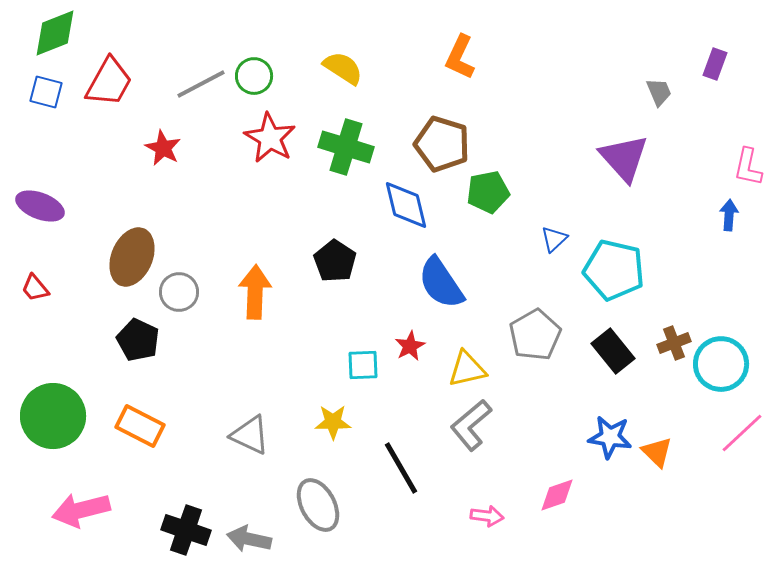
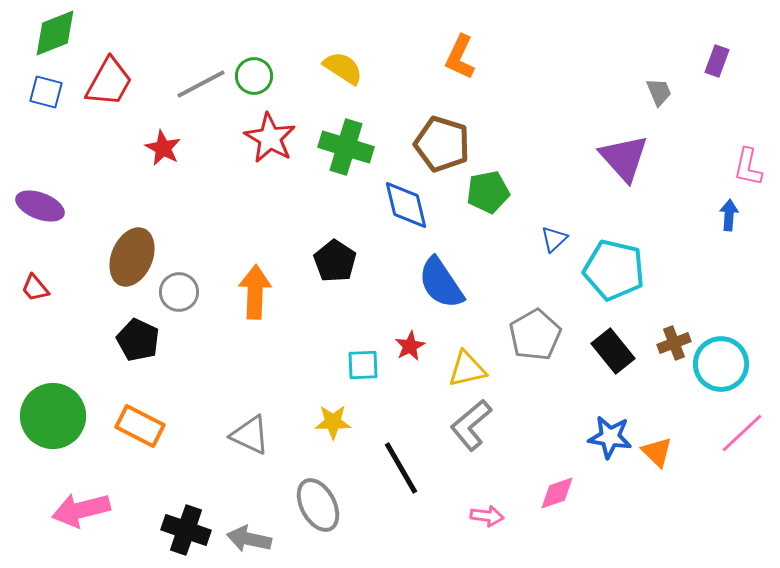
purple rectangle at (715, 64): moved 2 px right, 3 px up
pink diamond at (557, 495): moved 2 px up
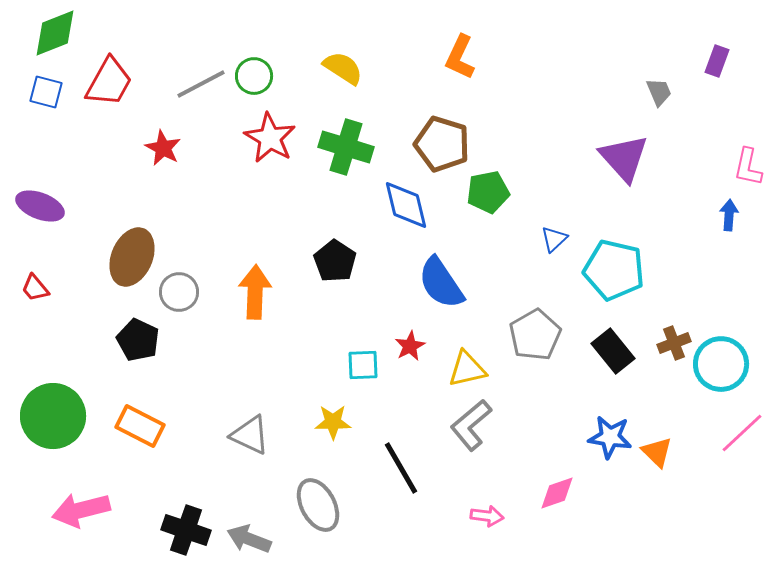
gray arrow at (249, 539): rotated 9 degrees clockwise
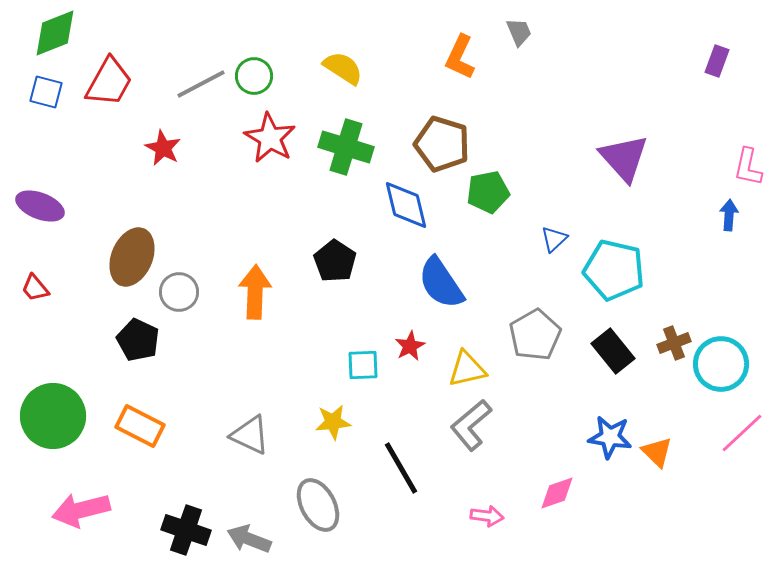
gray trapezoid at (659, 92): moved 140 px left, 60 px up
yellow star at (333, 422): rotated 6 degrees counterclockwise
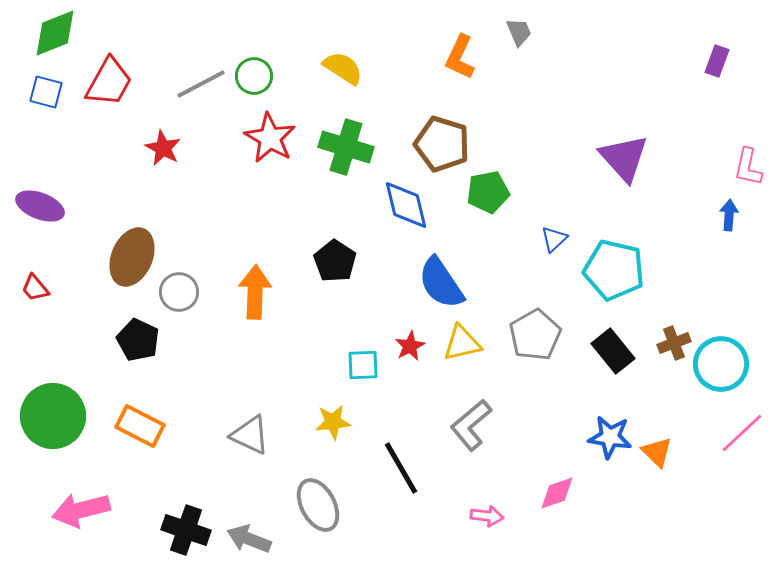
yellow triangle at (467, 369): moved 5 px left, 26 px up
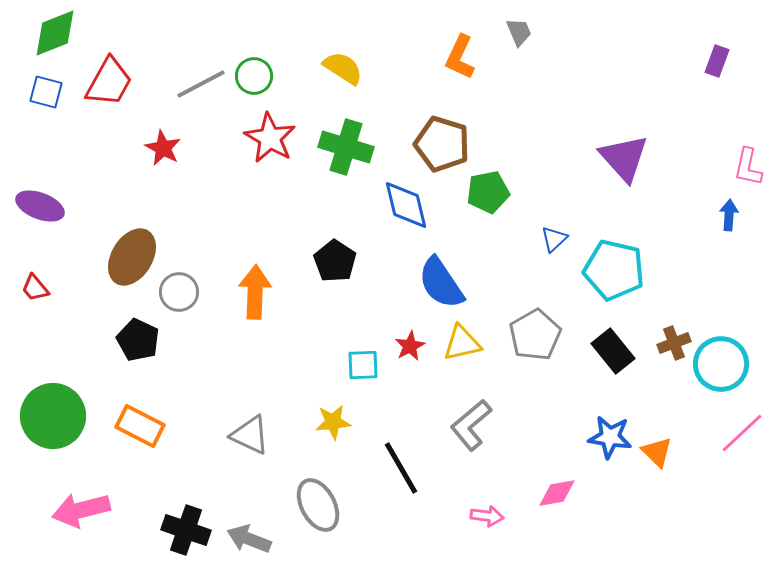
brown ellipse at (132, 257): rotated 8 degrees clockwise
pink diamond at (557, 493): rotated 9 degrees clockwise
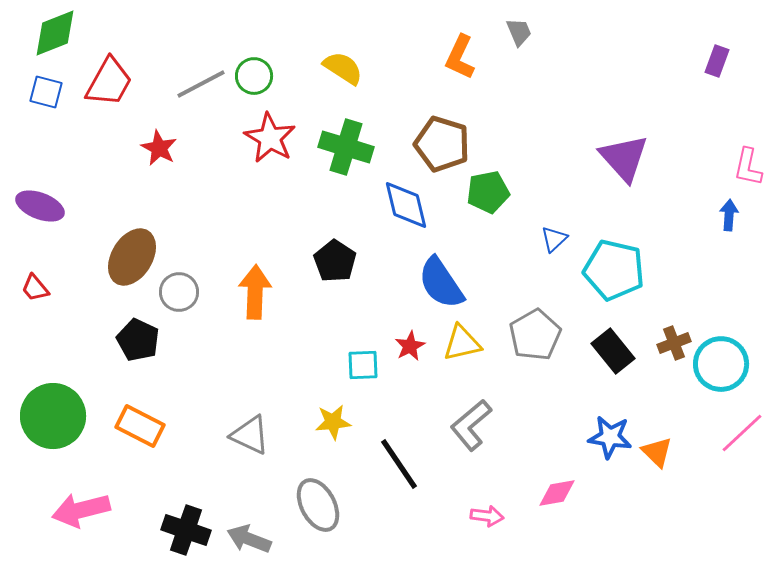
red star at (163, 148): moved 4 px left
black line at (401, 468): moved 2 px left, 4 px up; rotated 4 degrees counterclockwise
